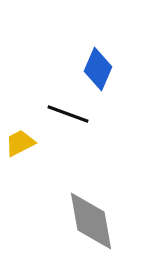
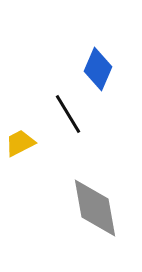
black line: rotated 39 degrees clockwise
gray diamond: moved 4 px right, 13 px up
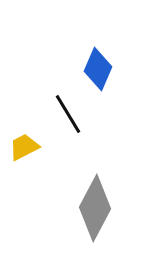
yellow trapezoid: moved 4 px right, 4 px down
gray diamond: rotated 38 degrees clockwise
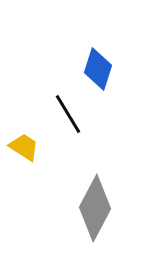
blue diamond: rotated 6 degrees counterclockwise
yellow trapezoid: rotated 60 degrees clockwise
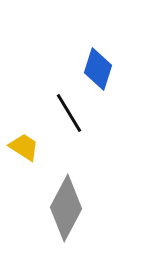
black line: moved 1 px right, 1 px up
gray diamond: moved 29 px left
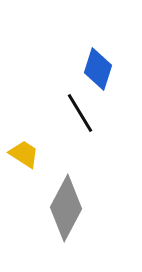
black line: moved 11 px right
yellow trapezoid: moved 7 px down
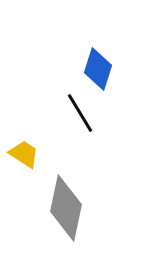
gray diamond: rotated 16 degrees counterclockwise
